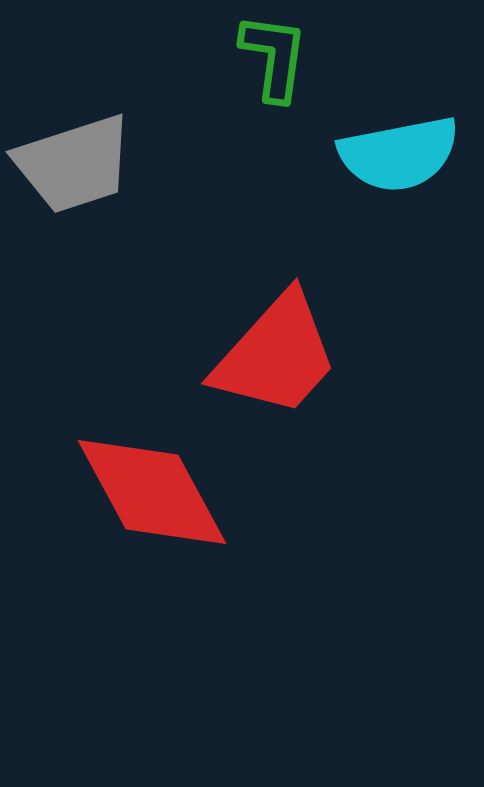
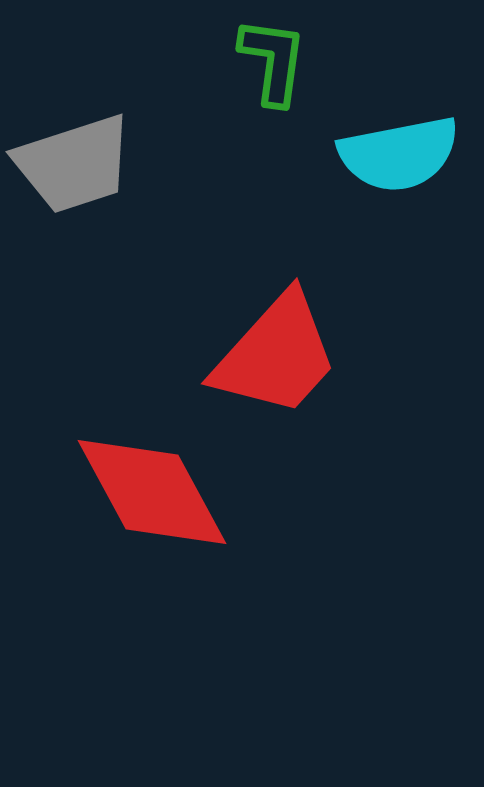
green L-shape: moved 1 px left, 4 px down
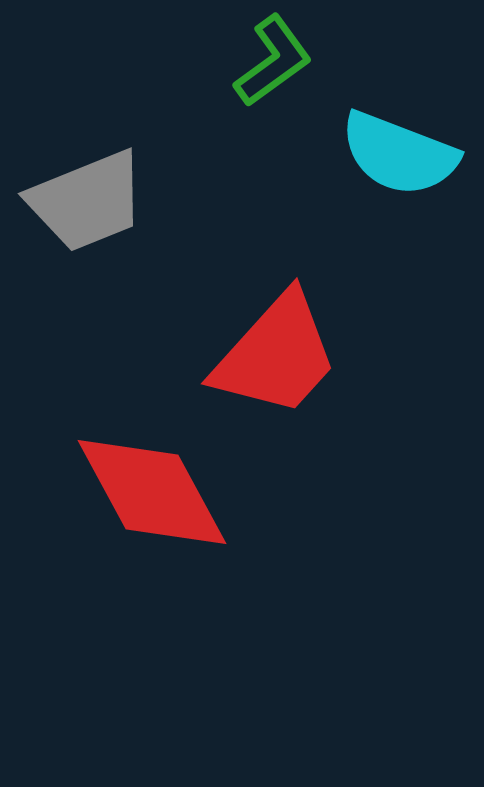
green L-shape: rotated 46 degrees clockwise
cyan semicircle: rotated 32 degrees clockwise
gray trapezoid: moved 13 px right, 37 px down; rotated 4 degrees counterclockwise
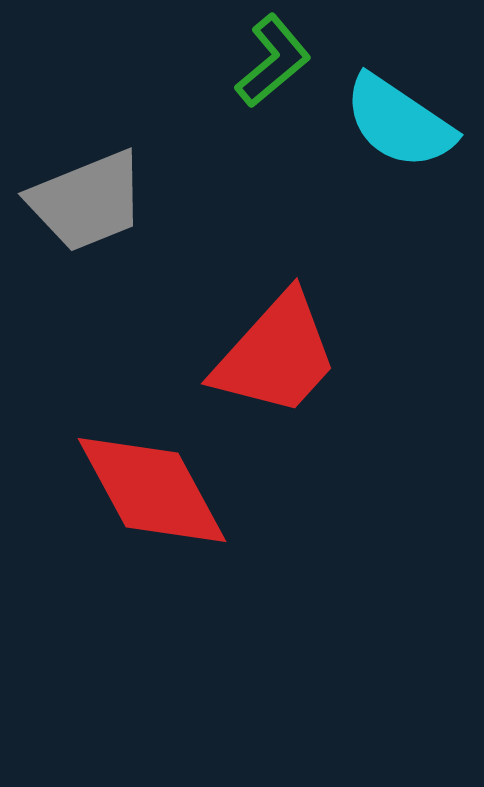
green L-shape: rotated 4 degrees counterclockwise
cyan semicircle: moved 32 px up; rotated 13 degrees clockwise
red diamond: moved 2 px up
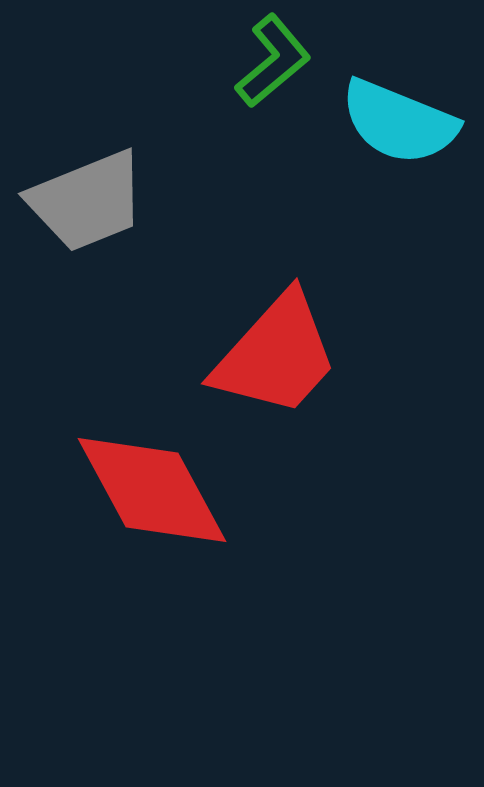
cyan semicircle: rotated 12 degrees counterclockwise
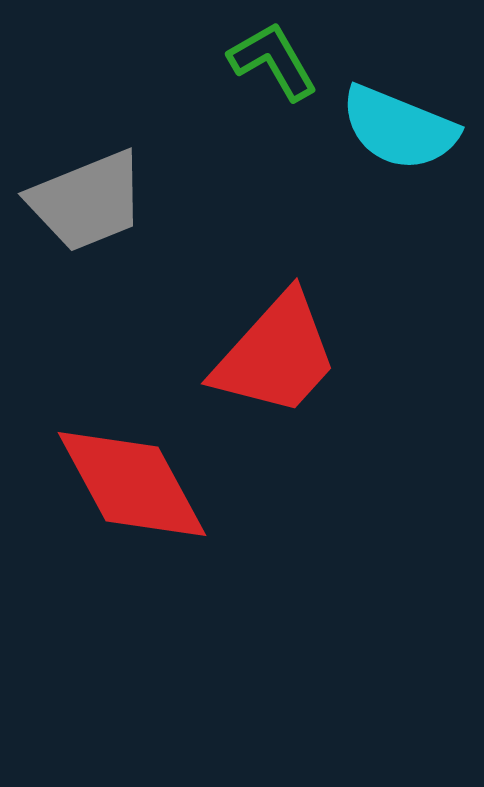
green L-shape: rotated 80 degrees counterclockwise
cyan semicircle: moved 6 px down
red diamond: moved 20 px left, 6 px up
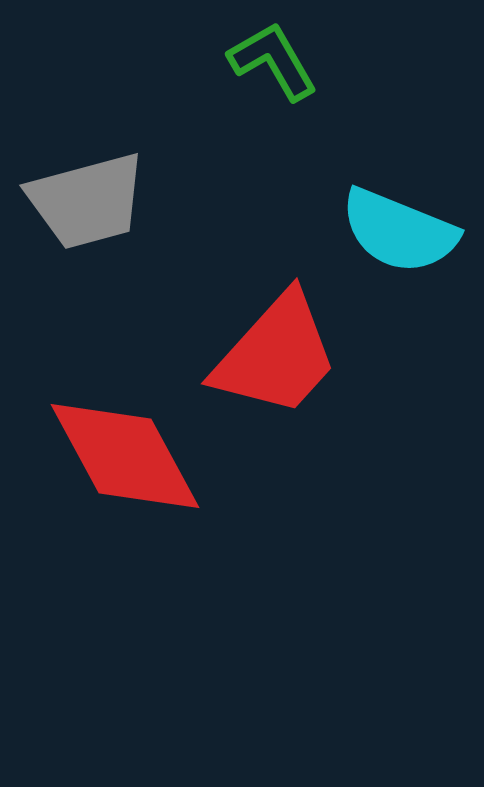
cyan semicircle: moved 103 px down
gray trapezoid: rotated 7 degrees clockwise
red diamond: moved 7 px left, 28 px up
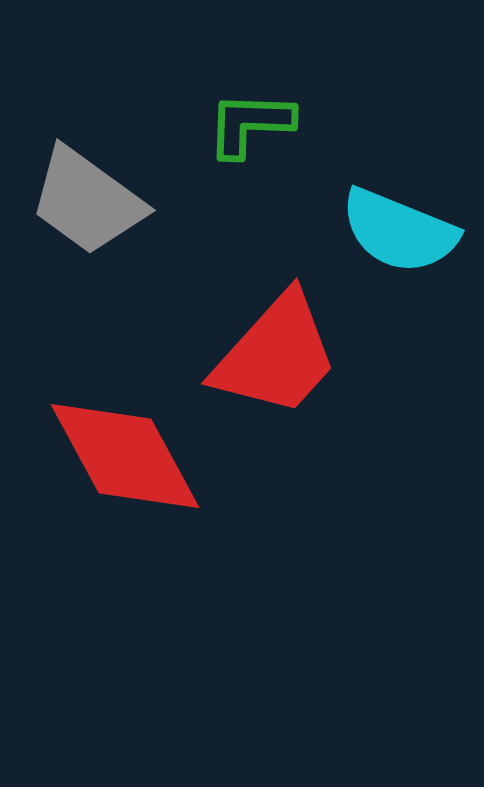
green L-shape: moved 23 px left, 63 px down; rotated 58 degrees counterclockwise
gray trapezoid: rotated 51 degrees clockwise
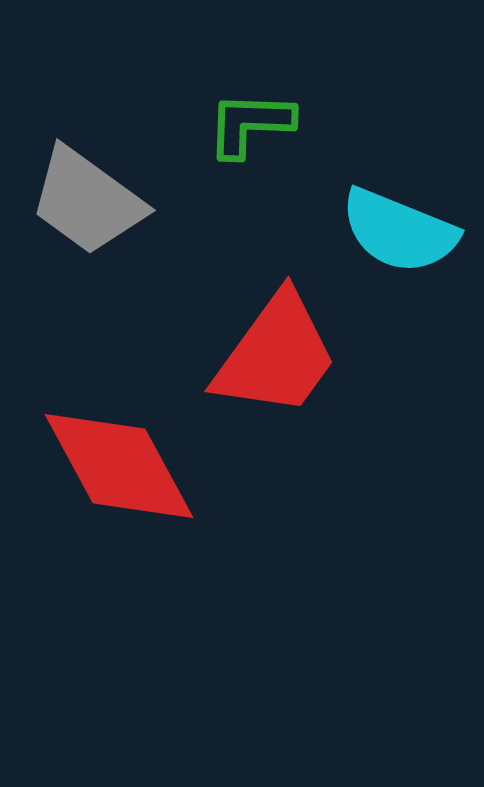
red trapezoid: rotated 6 degrees counterclockwise
red diamond: moved 6 px left, 10 px down
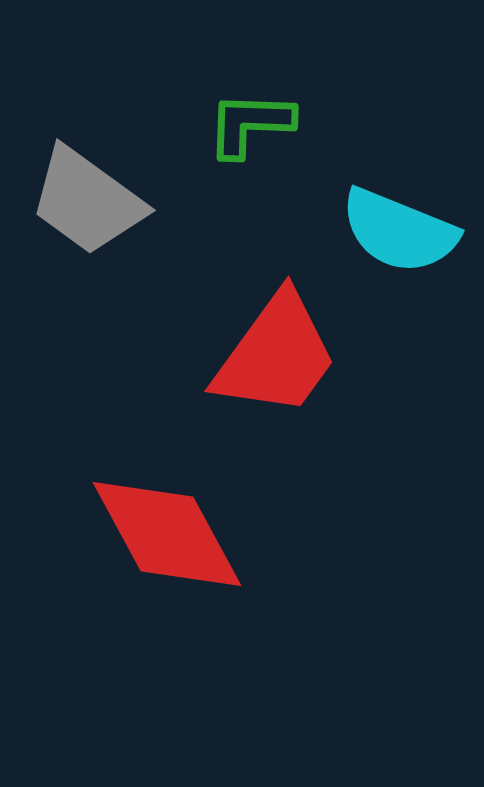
red diamond: moved 48 px right, 68 px down
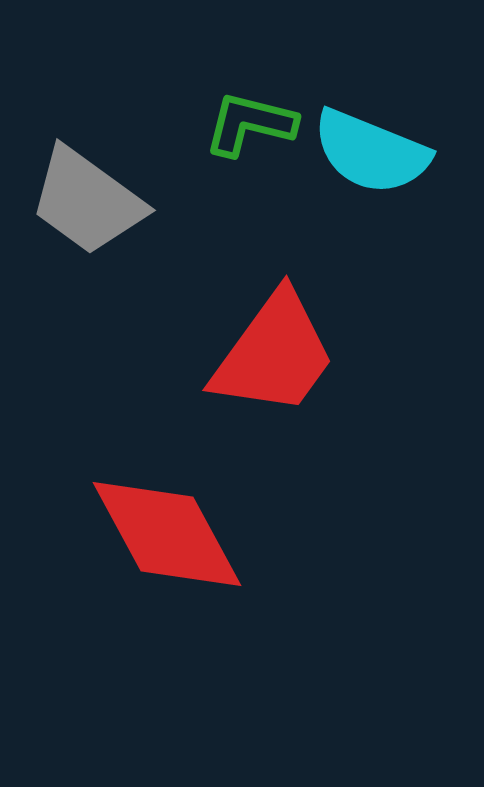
green L-shape: rotated 12 degrees clockwise
cyan semicircle: moved 28 px left, 79 px up
red trapezoid: moved 2 px left, 1 px up
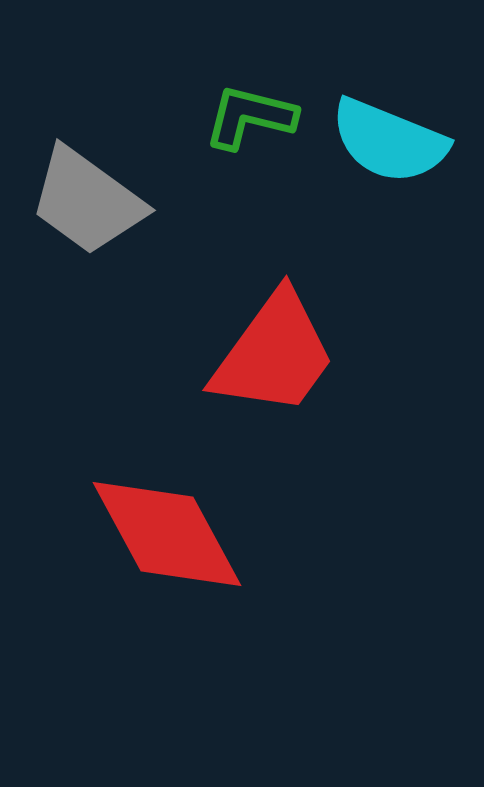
green L-shape: moved 7 px up
cyan semicircle: moved 18 px right, 11 px up
